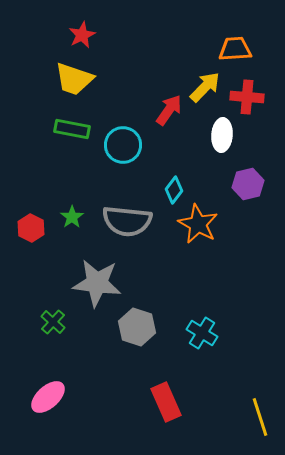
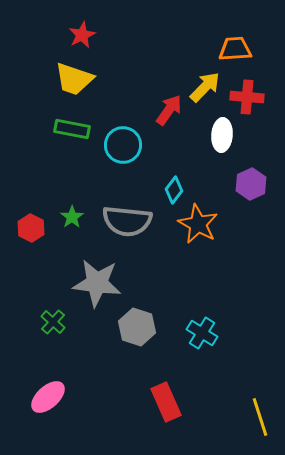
purple hexagon: moved 3 px right; rotated 12 degrees counterclockwise
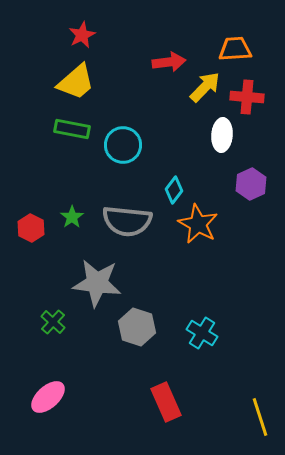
yellow trapezoid: moved 2 px right, 3 px down; rotated 60 degrees counterclockwise
red arrow: moved 48 px up; rotated 48 degrees clockwise
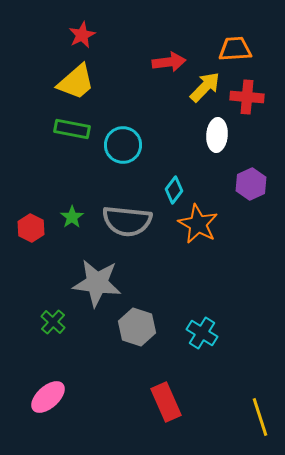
white ellipse: moved 5 px left
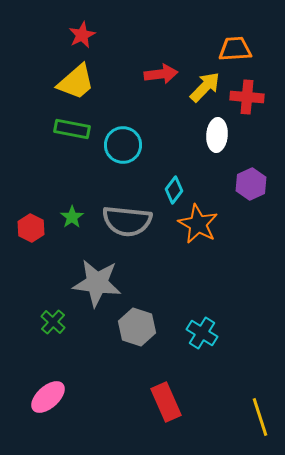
red arrow: moved 8 px left, 12 px down
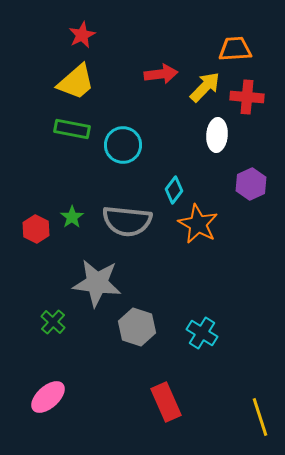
red hexagon: moved 5 px right, 1 px down
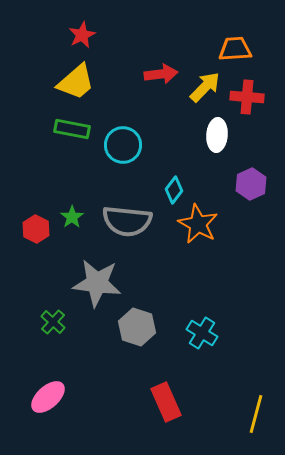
yellow line: moved 4 px left, 3 px up; rotated 33 degrees clockwise
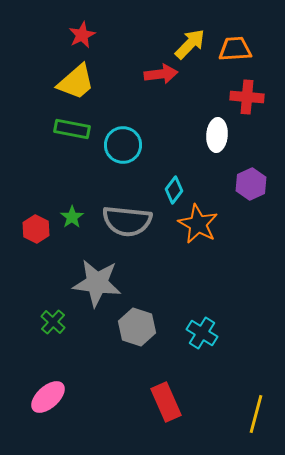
yellow arrow: moved 15 px left, 43 px up
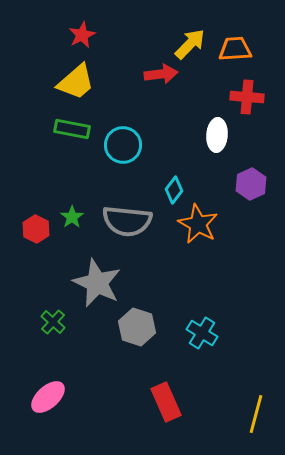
gray star: rotated 18 degrees clockwise
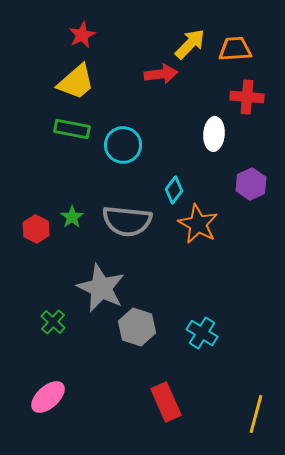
white ellipse: moved 3 px left, 1 px up
gray star: moved 4 px right, 5 px down
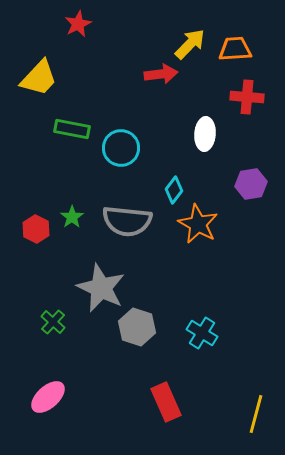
red star: moved 4 px left, 11 px up
yellow trapezoid: moved 37 px left, 4 px up; rotated 6 degrees counterclockwise
white ellipse: moved 9 px left
cyan circle: moved 2 px left, 3 px down
purple hexagon: rotated 16 degrees clockwise
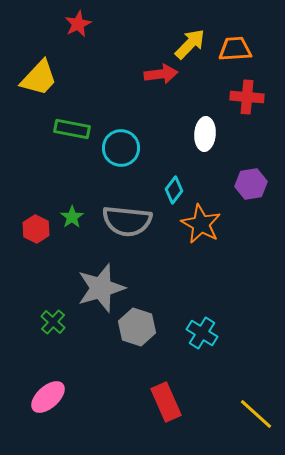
orange star: moved 3 px right
gray star: rotated 30 degrees clockwise
yellow line: rotated 63 degrees counterclockwise
